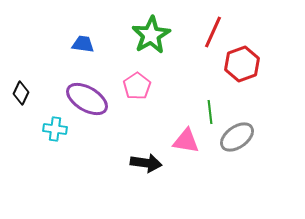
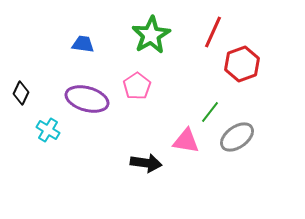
purple ellipse: rotated 15 degrees counterclockwise
green line: rotated 45 degrees clockwise
cyan cross: moved 7 px left, 1 px down; rotated 25 degrees clockwise
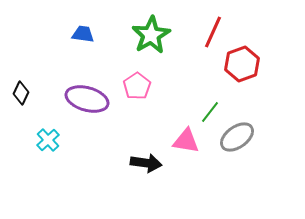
blue trapezoid: moved 10 px up
cyan cross: moved 10 px down; rotated 15 degrees clockwise
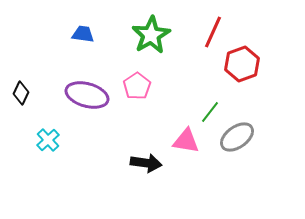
purple ellipse: moved 4 px up
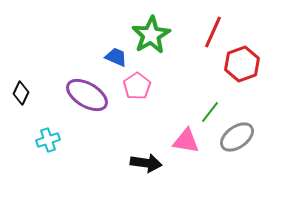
blue trapezoid: moved 33 px right, 23 px down; rotated 15 degrees clockwise
purple ellipse: rotated 15 degrees clockwise
cyan cross: rotated 25 degrees clockwise
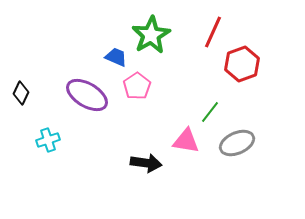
gray ellipse: moved 6 px down; rotated 12 degrees clockwise
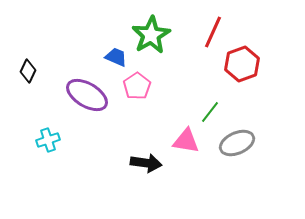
black diamond: moved 7 px right, 22 px up
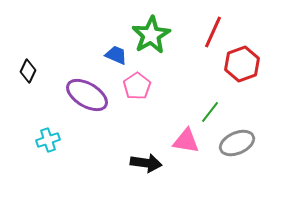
blue trapezoid: moved 2 px up
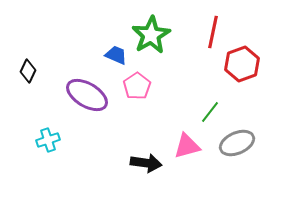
red line: rotated 12 degrees counterclockwise
pink triangle: moved 1 px right, 5 px down; rotated 24 degrees counterclockwise
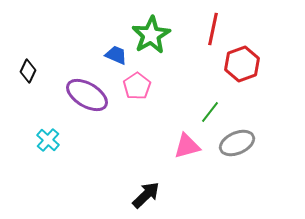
red line: moved 3 px up
cyan cross: rotated 30 degrees counterclockwise
black arrow: moved 32 px down; rotated 52 degrees counterclockwise
